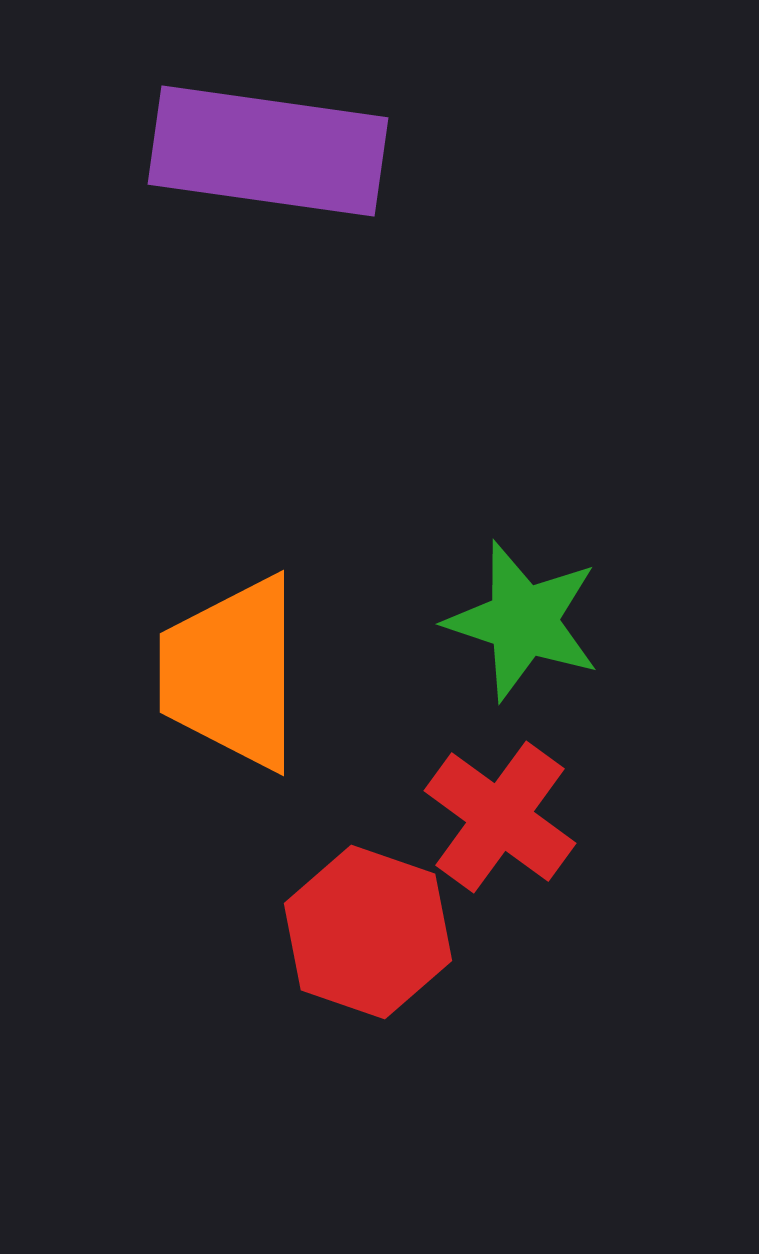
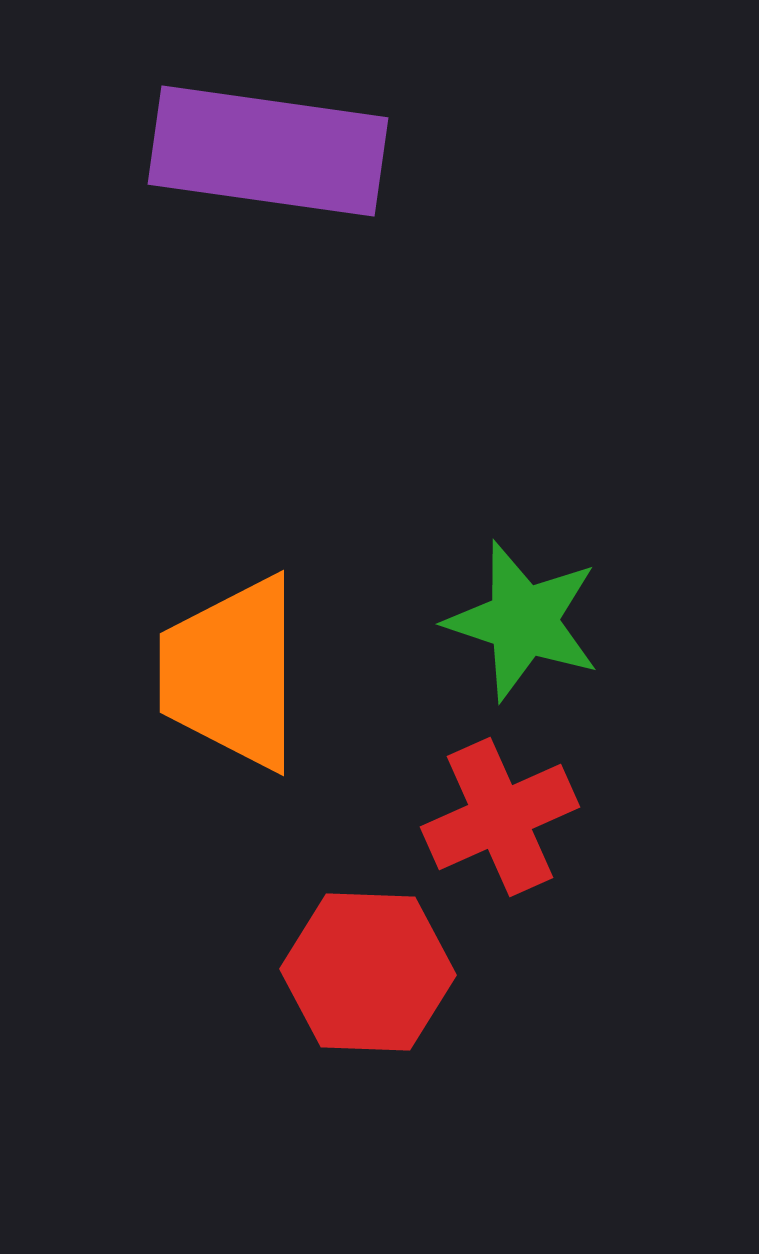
red cross: rotated 30 degrees clockwise
red hexagon: moved 40 px down; rotated 17 degrees counterclockwise
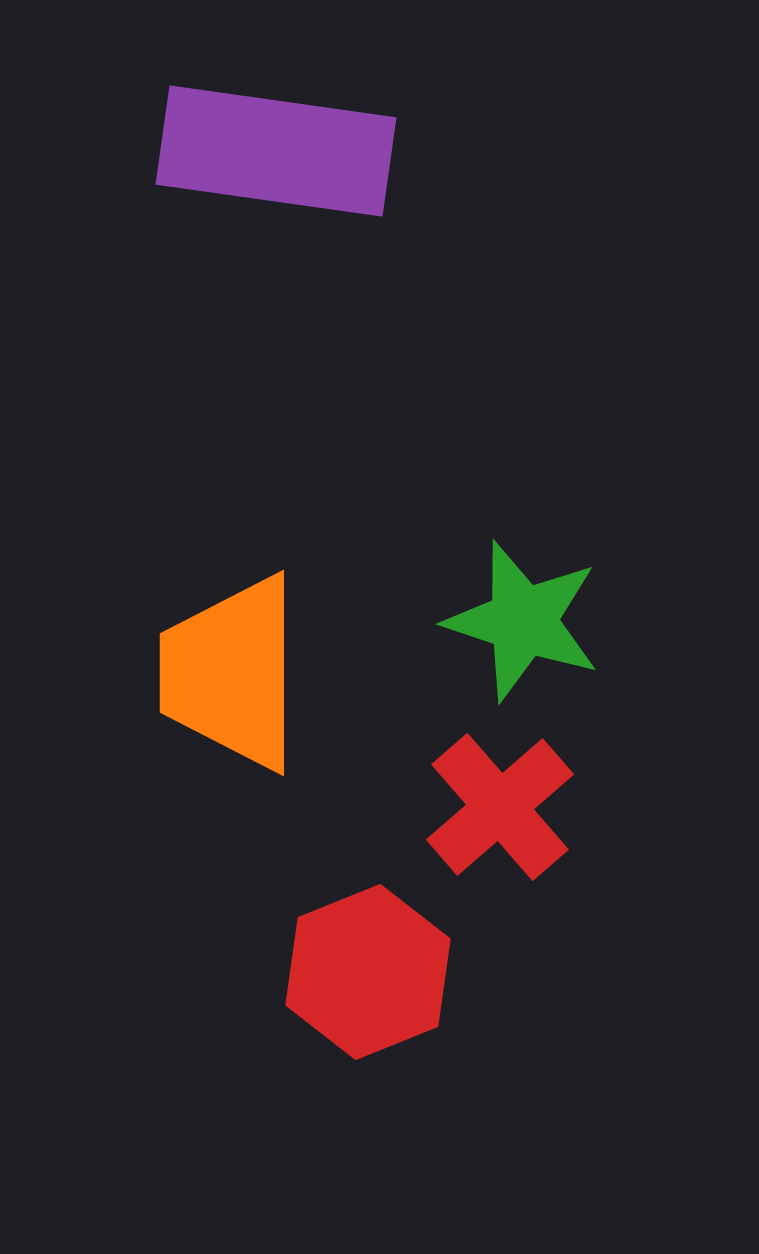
purple rectangle: moved 8 px right
red cross: moved 10 px up; rotated 17 degrees counterclockwise
red hexagon: rotated 24 degrees counterclockwise
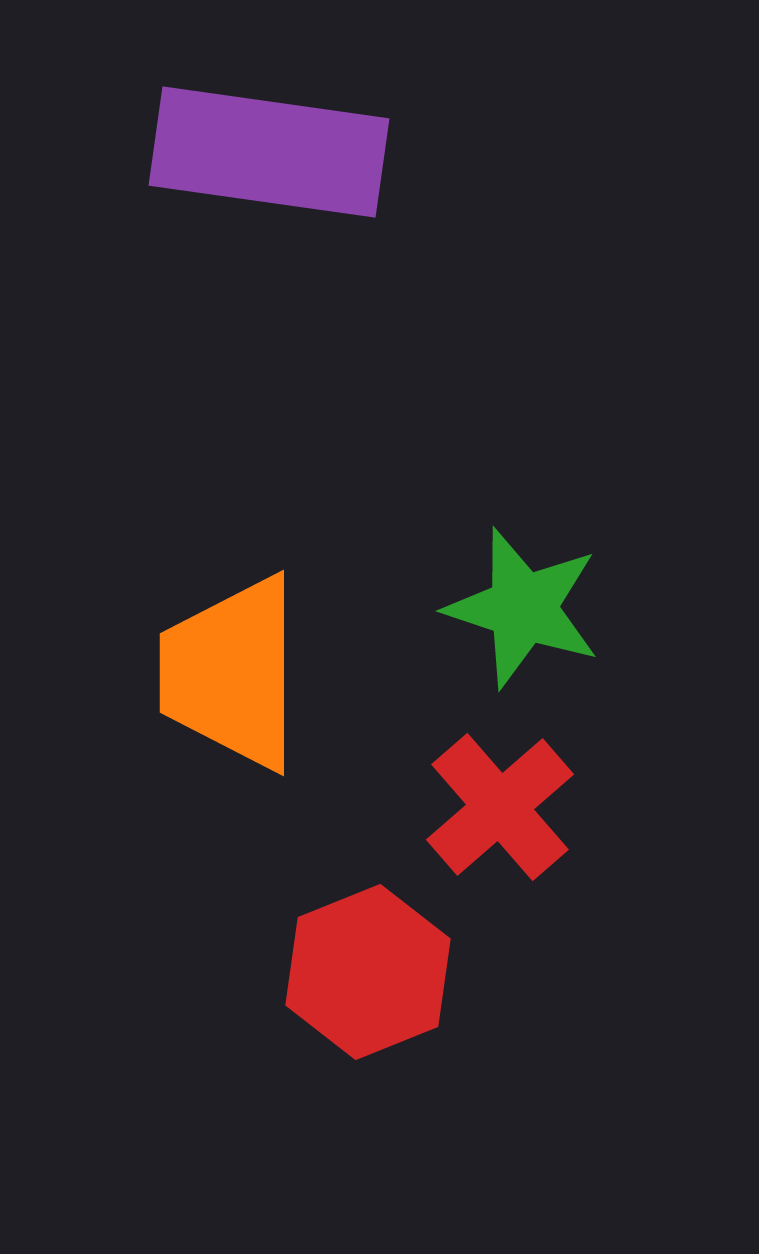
purple rectangle: moved 7 px left, 1 px down
green star: moved 13 px up
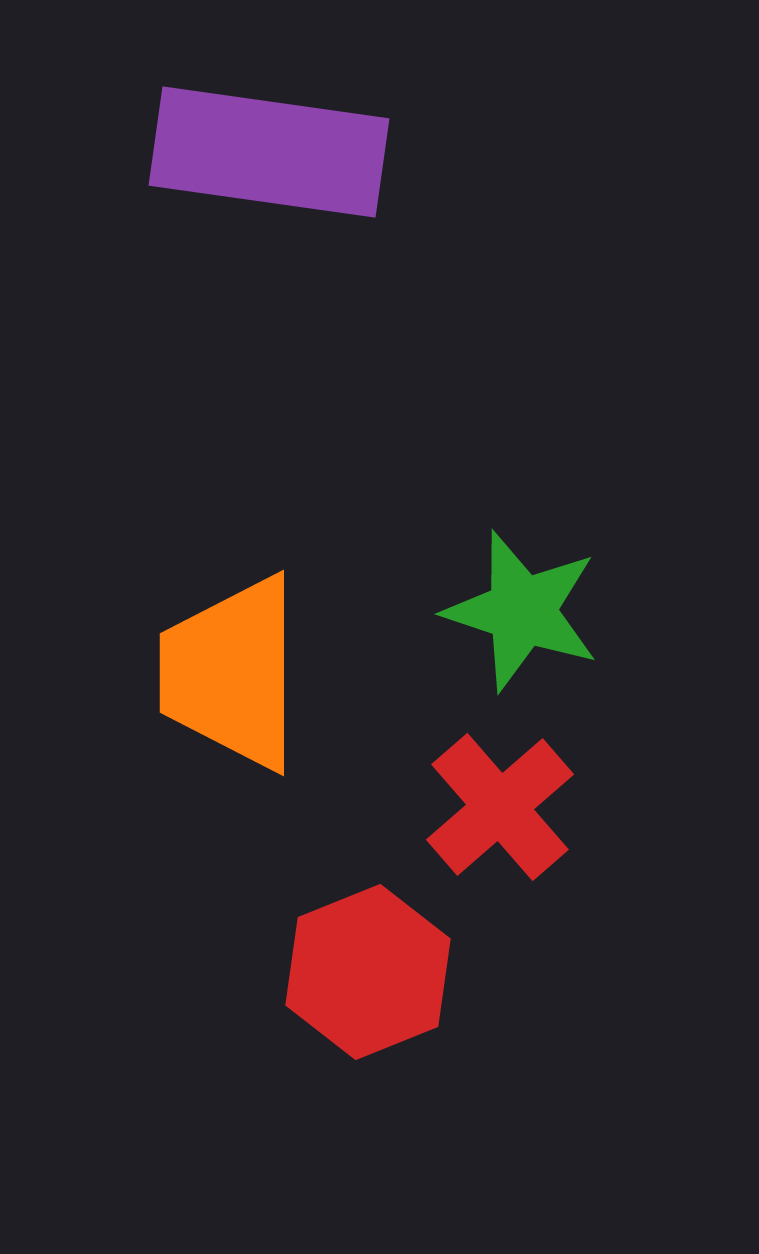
green star: moved 1 px left, 3 px down
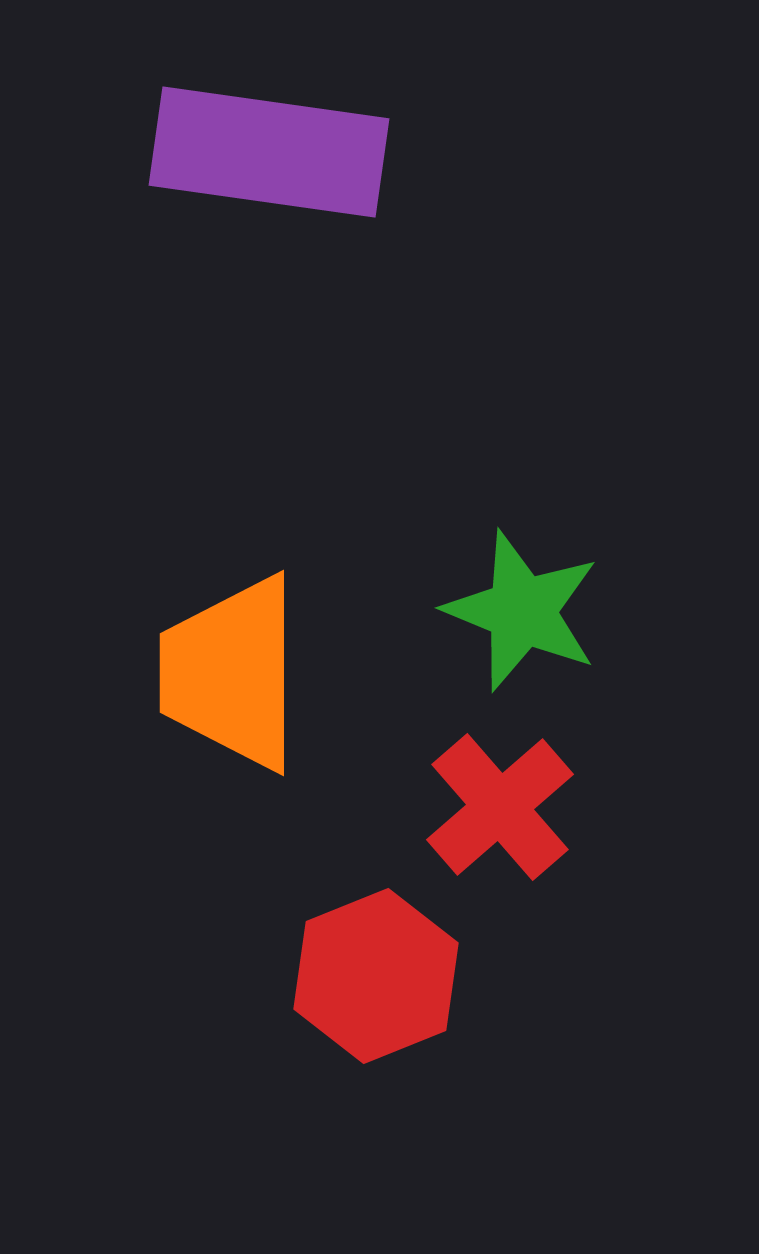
green star: rotated 4 degrees clockwise
red hexagon: moved 8 px right, 4 px down
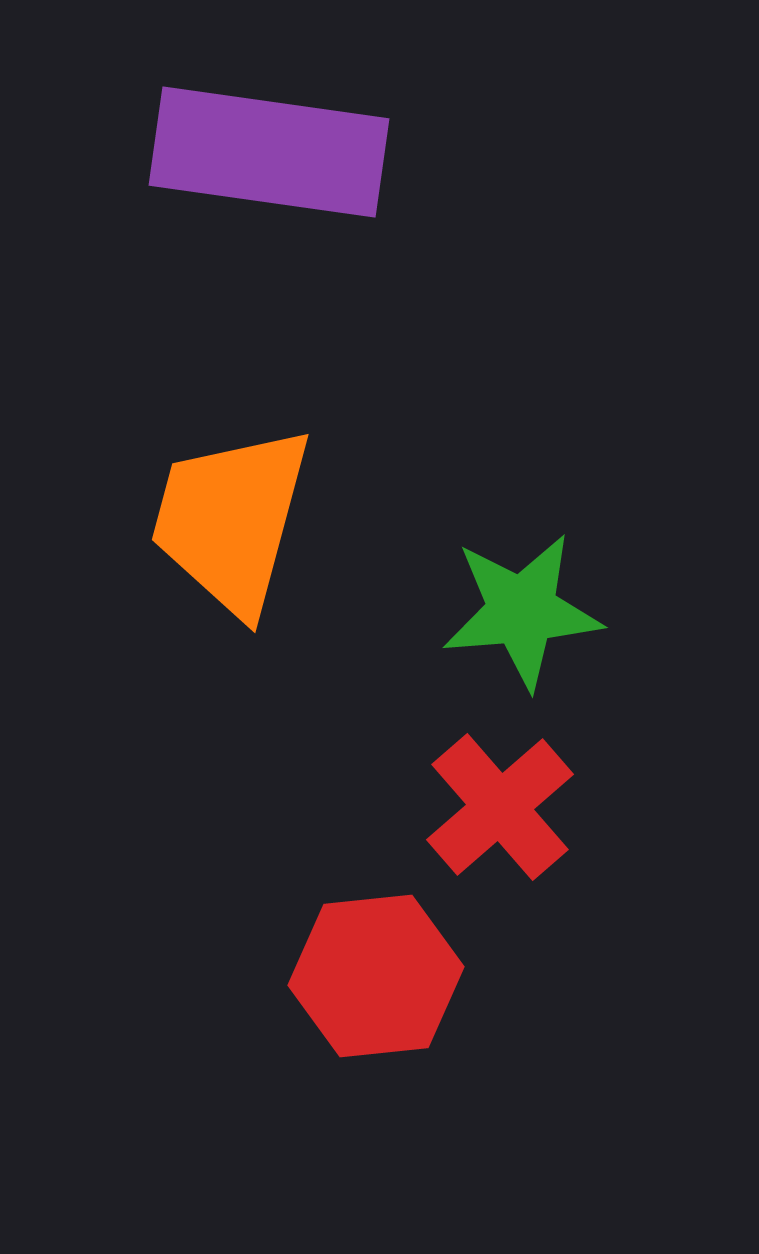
green star: rotated 27 degrees counterclockwise
orange trapezoid: moved 153 px up; rotated 15 degrees clockwise
red hexagon: rotated 16 degrees clockwise
